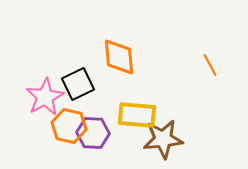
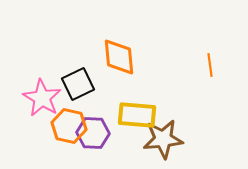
orange line: rotated 20 degrees clockwise
pink star: moved 3 px left, 1 px down; rotated 12 degrees counterclockwise
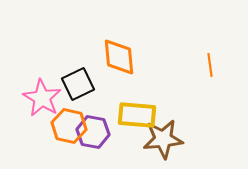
purple hexagon: moved 1 px up; rotated 8 degrees clockwise
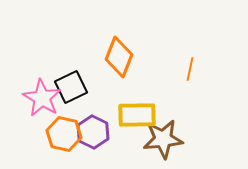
orange diamond: rotated 27 degrees clockwise
orange line: moved 20 px left, 4 px down; rotated 20 degrees clockwise
black square: moved 7 px left, 3 px down
yellow rectangle: rotated 6 degrees counterclockwise
orange hexagon: moved 5 px left, 8 px down
purple hexagon: rotated 16 degrees clockwise
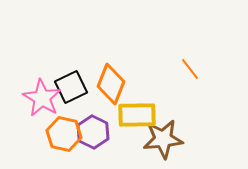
orange diamond: moved 8 px left, 27 px down
orange line: rotated 50 degrees counterclockwise
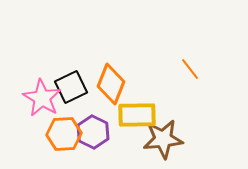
orange hexagon: rotated 16 degrees counterclockwise
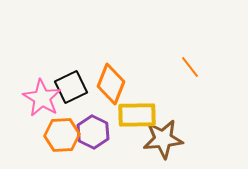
orange line: moved 2 px up
orange hexagon: moved 2 px left, 1 px down
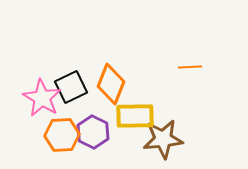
orange line: rotated 55 degrees counterclockwise
yellow rectangle: moved 2 px left, 1 px down
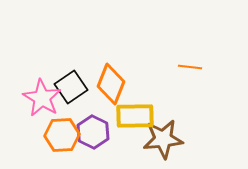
orange line: rotated 10 degrees clockwise
black square: rotated 8 degrees counterclockwise
